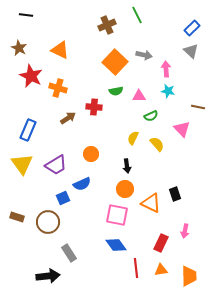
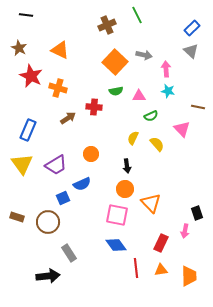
black rectangle at (175, 194): moved 22 px right, 19 px down
orange triangle at (151, 203): rotated 20 degrees clockwise
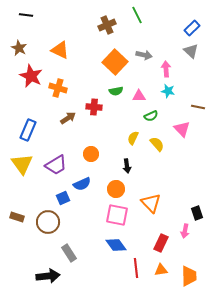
orange circle at (125, 189): moved 9 px left
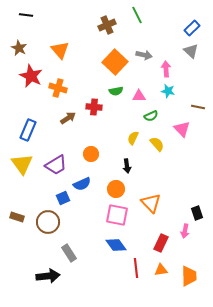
orange triangle at (60, 50): rotated 24 degrees clockwise
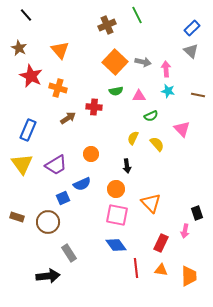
black line at (26, 15): rotated 40 degrees clockwise
gray arrow at (144, 55): moved 1 px left, 7 px down
brown line at (198, 107): moved 12 px up
orange triangle at (161, 270): rotated 16 degrees clockwise
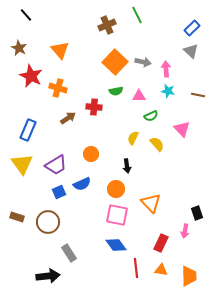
blue square at (63, 198): moved 4 px left, 6 px up
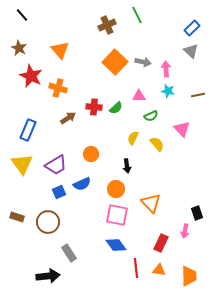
black line at (26, 15): moved 4 px left
green semicircle at (116, 91): moved 17 px down; rotated 32 degrees counterclockwise
brown line at (198, 95): rotated 24 degrees counterclockwise
orange triangle at (161, 270): moved 2 px left
